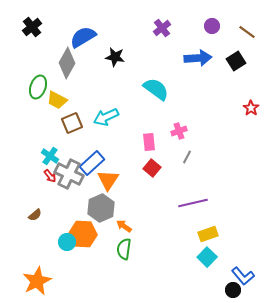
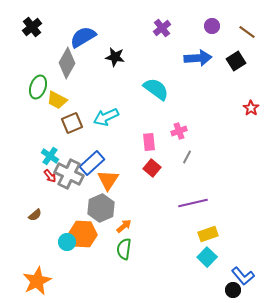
orange arrow: rotated 105 degrees clockwise
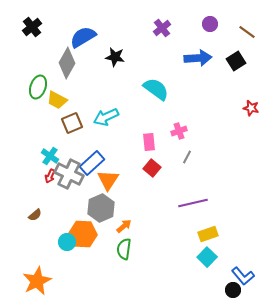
purple circle: moved 2 px left, 2 px up
red star: rotated 21 degrees counterclockwise
red arrow: rotated 64 degrees clockwise
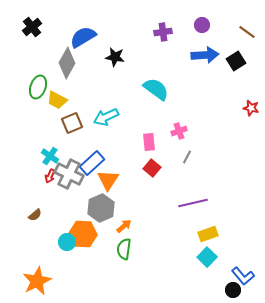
purple circle: moved 8 px left, 1 px down
purple cross: moved 1 px right, 4 px down; rotated 30 degrees clockwise
blue arrow: moved 7 px right, 3 px up
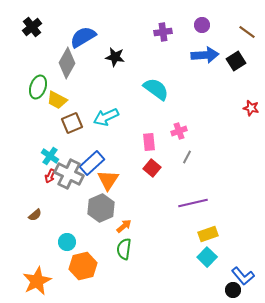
orange hexagon: moved 32 px down; rotated 16 degrees counterclockwise
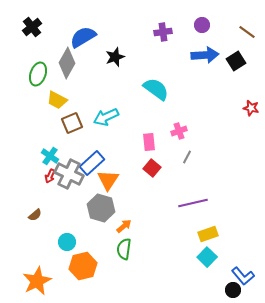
black star: rotated 30 degrees counterclockwise
green ellipse: moved 13 px up
gray hexagon: rotated 20 degrees counterclockwise
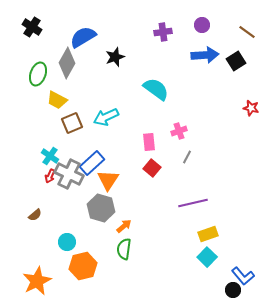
black cross: rotated 18 degrees counterclockwise
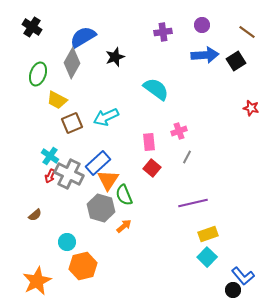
gray diamond: moved 5 px right
blue rectangle: moved 6 px right
green semicircle: moved 54 px up; rotated 30 degrees counterclockwise
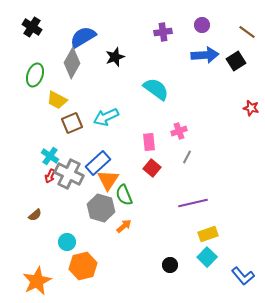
green ellipse: moved 3 px left, 1 px down
black circle: moved 63 px left, 25 px up
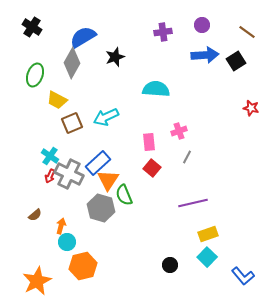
cyan semicircle: rotated 32 degrees counterclockwise
orange arrow: moved 63 px left; rotated 35 degrees counterclockwise
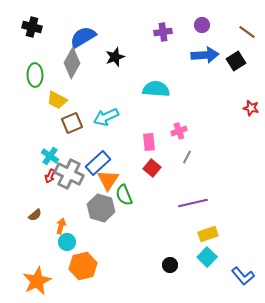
black cross: rotated 18 degrees counterclockwise
green ellipse: rotated 20 degrees counterclockwise
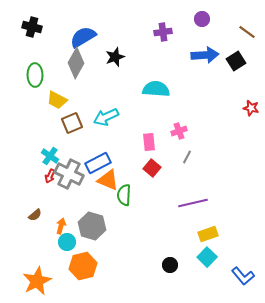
purple circle: moved 6 px up
gray diamond: moved 4 px right
blue rectangle: rotated 15 degrees clockwise
orange triangle: rotated 40 degrees counterclockwise
green semicircle: rotated 25 degrees clockwise
gray hexagon: moved 9 px left, 18 px down
